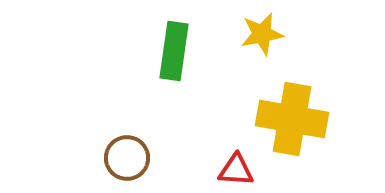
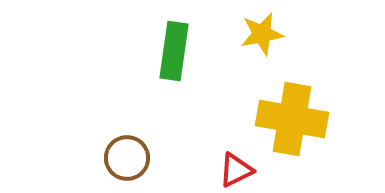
red triangle: rotated 30 degrees counterclockwise
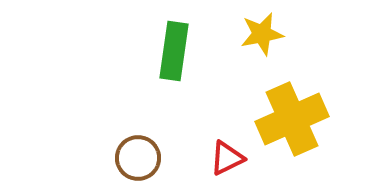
yellow cross: rotated 34 degrees counterclockwise
brown circle: moved 11 px right
red triangle: moved 9 px left, 12 px up
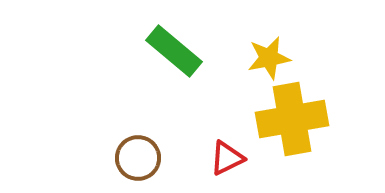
yellow star: moved 7 px right, 24 px down
green rectangle: rotated 58 degrees counterclockwise
yellow cross: rotated 14 degrees clockwise
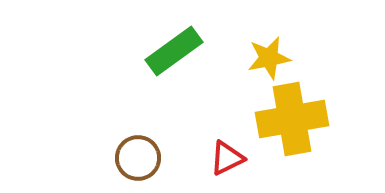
green rectangle: rotated 76 degrees counterclockwise
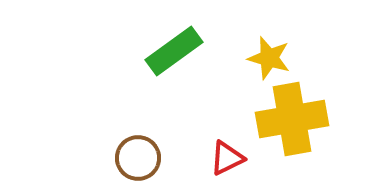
yellow star: rotated 27 degrees clockwise
